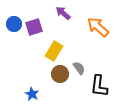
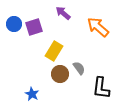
black L-shape: moved 2 px right, 2 px down
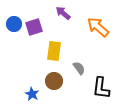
yellow rectangle: rotated 24 degrees counterclockwise
brown circle: moved 6 px left, 7 px down
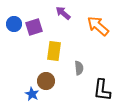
orange arrow: moved 1 px up
gray semicircle: rotated 32 degrees clockwise
brown circle: moved 8 px left
black L-shape: moved 1 px right, 2 px down
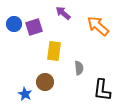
brown circle: moved 1 px left, 1 px down
blue star: moved 7 px left
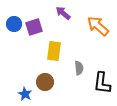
black L-shape: moved 7 px up
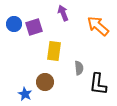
purple arrow: rotated 28 degrees clockwise
black L-shape: moved 4 px left, 1 px down
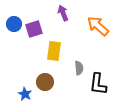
purple square: moved 2 px down
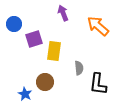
purple square: moved 10 px down
